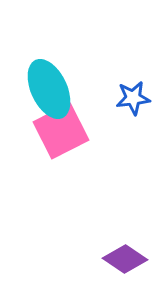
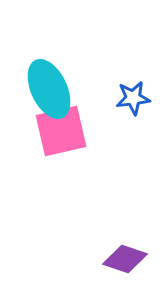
pink square: rotated 14 degrees clockwise
purple diamond: rotated 15 degrees counterclockwise
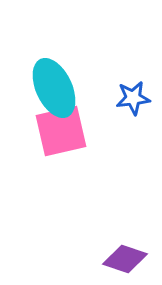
cyan ellipse: moved 5 px right, 1 px up
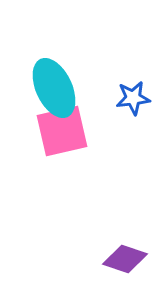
pink square: moved 1 px right
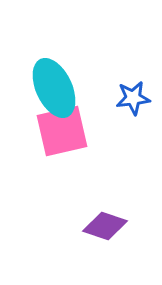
purple diamond: moved 20 px left, 33 px up
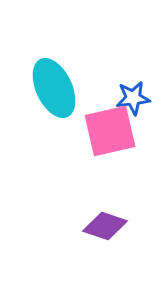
pink square: moved 48 px right
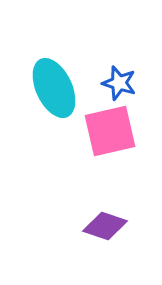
blue star: moved 14 px left, 15 px up; rotated 24 degrees clockwise
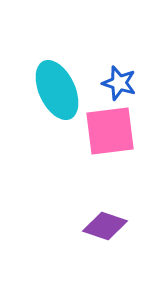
cyan ellipse: moved 3 px right, 2 px down
pink square: rotated 6 degrees clockwise
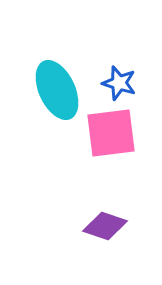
pink square: moved 1 px right, 2 px down
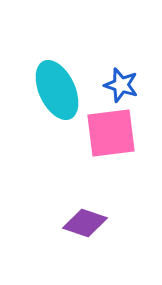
blue star: moved 2 px right, 2 px down
purple diamond: moved 20 px left, 3 px up
